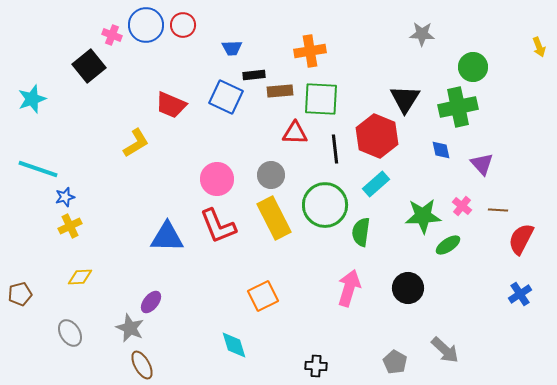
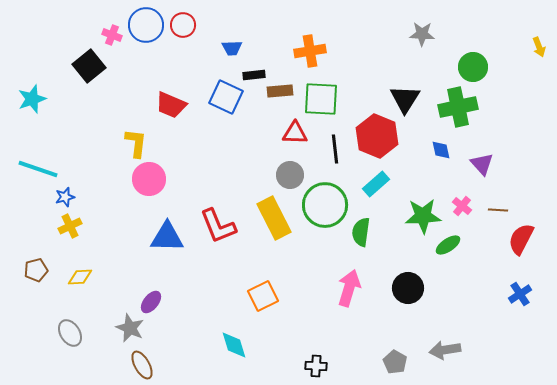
yellow L-shape at (136, 143): rotated 52 degrees counterclockwise
gray circle at (271, 175): moved 19 px right
pink circle at (217, 179): moved 68 px left
brown pentagon at (20, 294): moved 16 px right, 24 px up
gray arrow at (445, 350): rotated 128 degrees clockwise
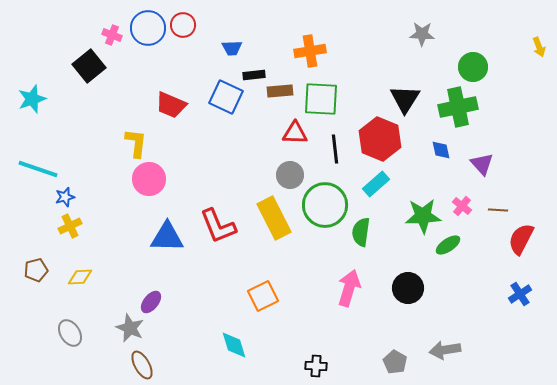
blue circle at (146, 25): moved 2 px right, 3 px down
red hexagon at (377, 136): moved 3 px right, 3 px down
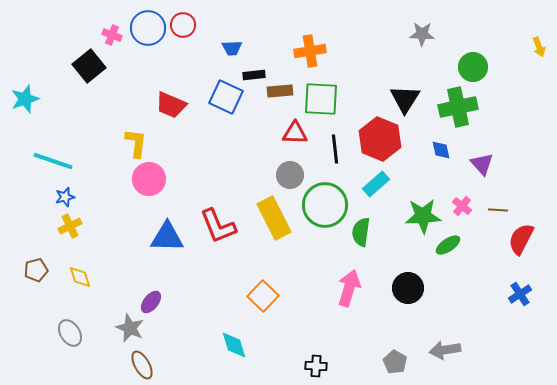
cyan star at (32, 99): moved 7 px left
cyan line at (38, 169): moved 15 px right, 8 px up
yellow diamond at (80, 277): rotated 75 degrees clockwise
orange square at (263, 296): rotated 20 degrees counterclockwise
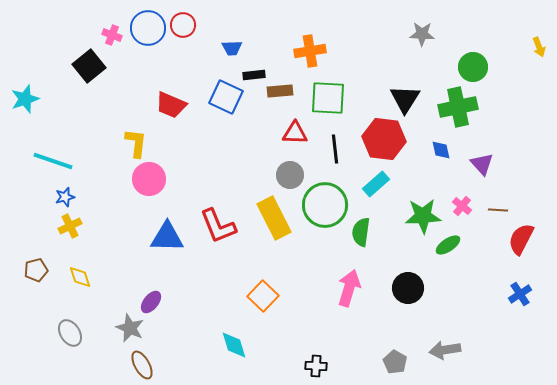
green square at (321, 99): moved 7 px right, 1 px up
red hexagon at (380, 139): moved 4 px right; rotated 15 degrees counterclockwise
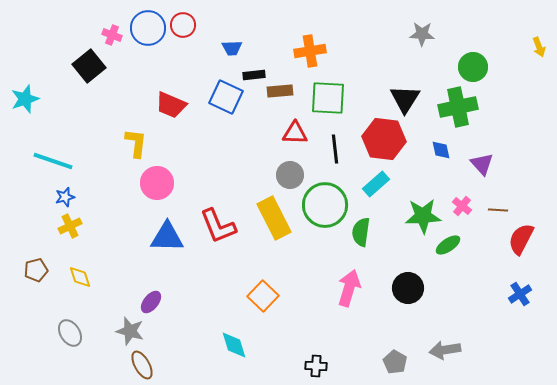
pink circle at (149, 179): moved 8 px right, 4 px down
gray star at (130, 328): moved 3 px down; rotated 8 degrees counterclockwise
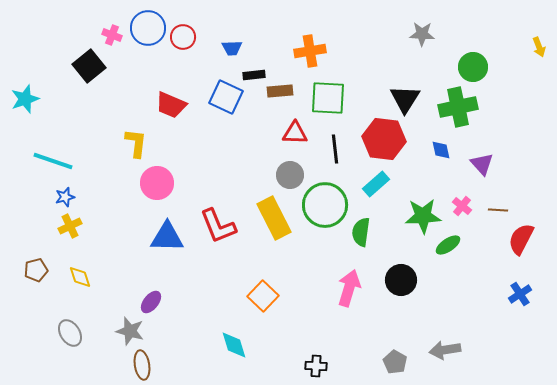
red circle at (183, 25): moved 12 px down
black circle at (408, 288): moved 7 px left, 8 px up
brown ellipse at (142, 365): rotated 20 degrees clockwise
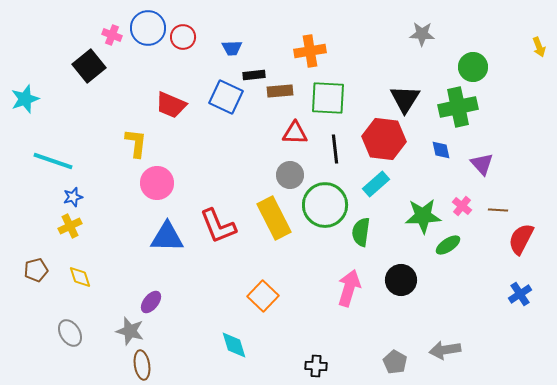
blue star at (65, 197): moved 8 px right
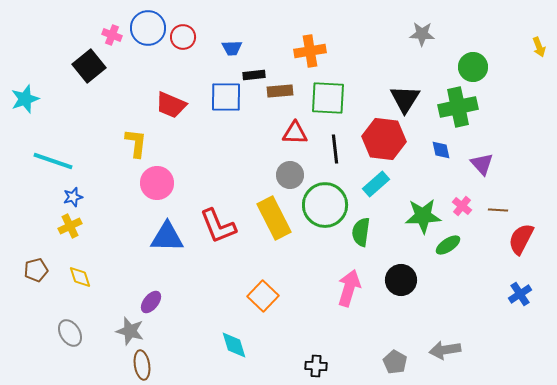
blue square at (226, 97): rotated 24 degrees counterclockwise
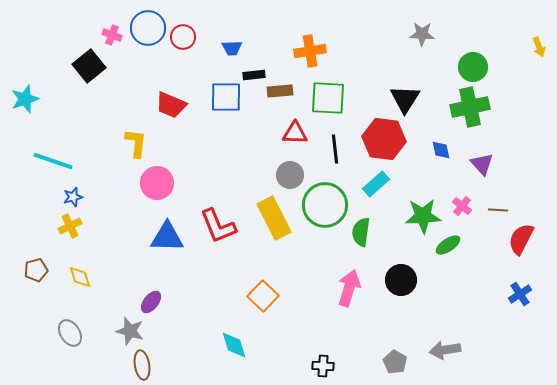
green cross at (458, 107): moved 12 px right
black cross at (316, 366): moved 7 px right
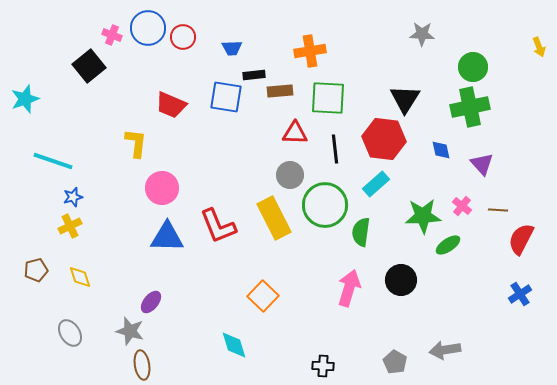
blue square at (226, 97): rotated 8 degrees clockwise
pink circle at (157, 183): moved 5 px right, 5 px down
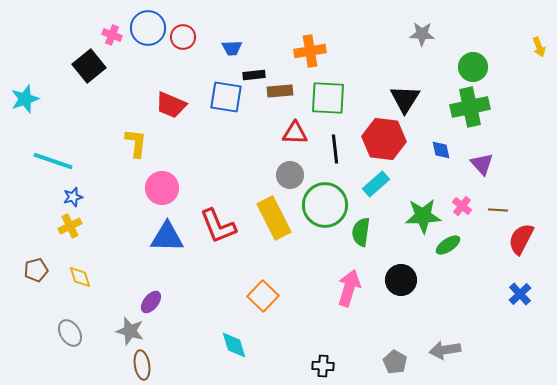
blue cross at (520, 294): rotated 10 degrees counterclockwise
